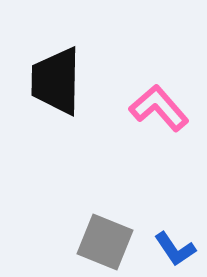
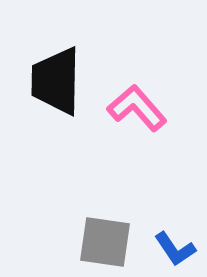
pink L-shape: moved 22 px left
gray square: rotated 14 degrees counterclockwise
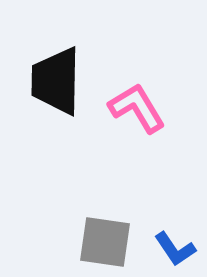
pink L-shape: rotated 10 degrees clockwise
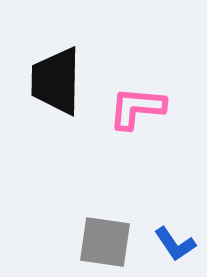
pink L-shape: rotated 54 degrees counterclockwise
blue L-shape: moved 5 px up
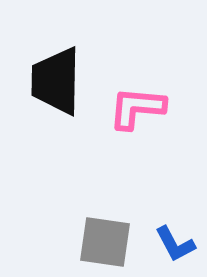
blue L-shape: rotated 6 degrees clockwise
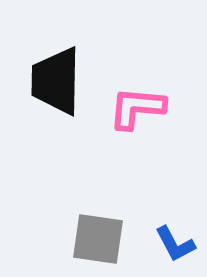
gray square: moved 7 px left, 3 px up
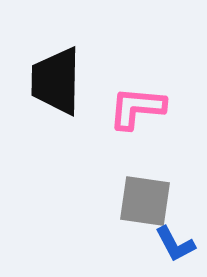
gray square: moved 47 px right, 38 px up
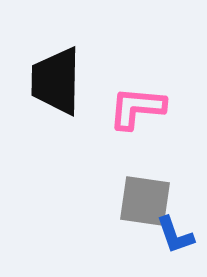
blue L-shape: moved 9 px up; rotated 9 degrees clockwise
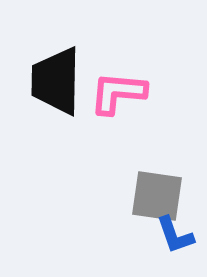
pink L-shape: moved 19 px left, 15 px up
gray square: moved 12 px right, 5 px up
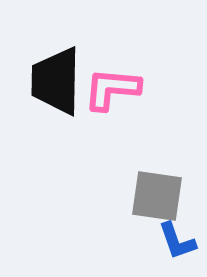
pink L-shape: moved 6 px left, 4 px up
blue L-shape: moved 2 px right, 6 px down
